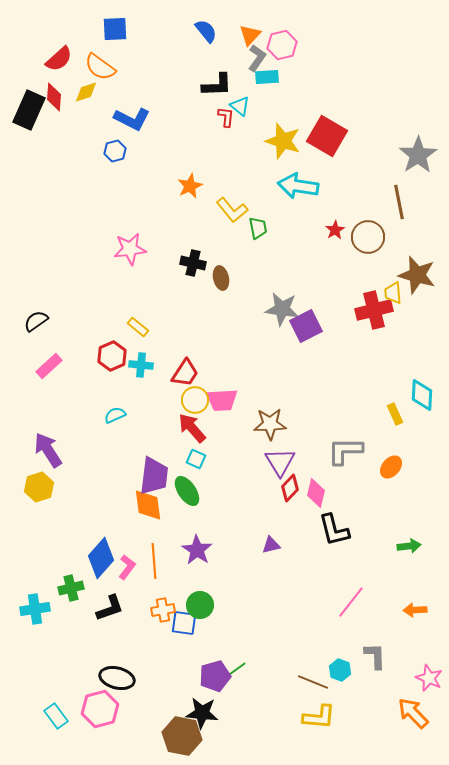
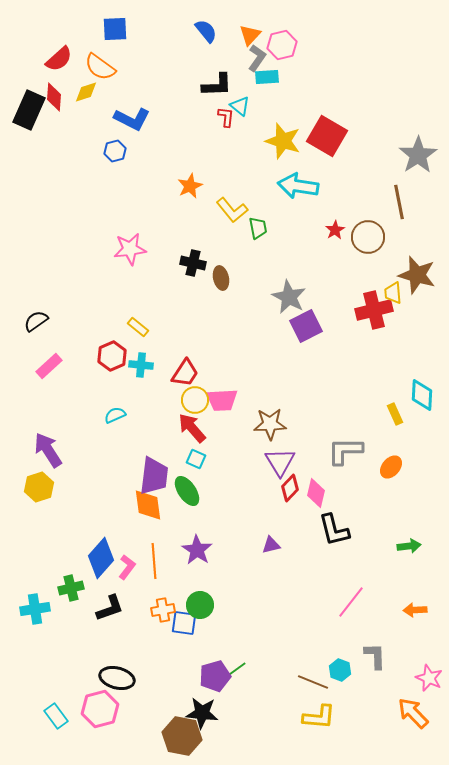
gray star at (282, 309): moved 7 px right, 12 px up; rotated 20 degrees clockwise
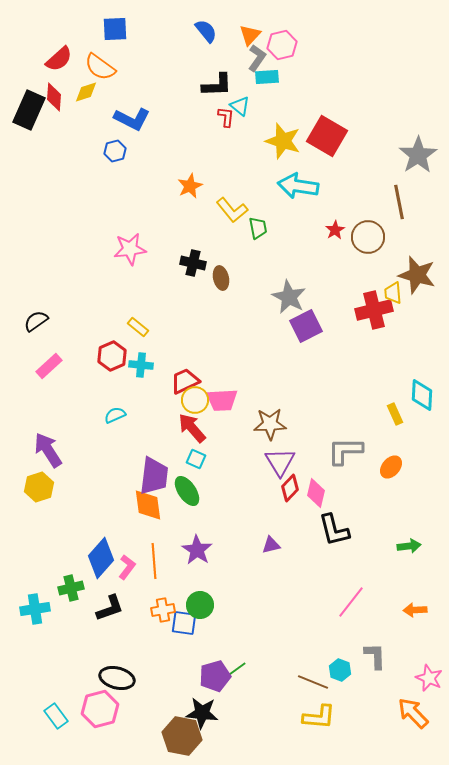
red trapezoid at (185, 373): moved 8 px down; rotated 148 degrees counterclockwise
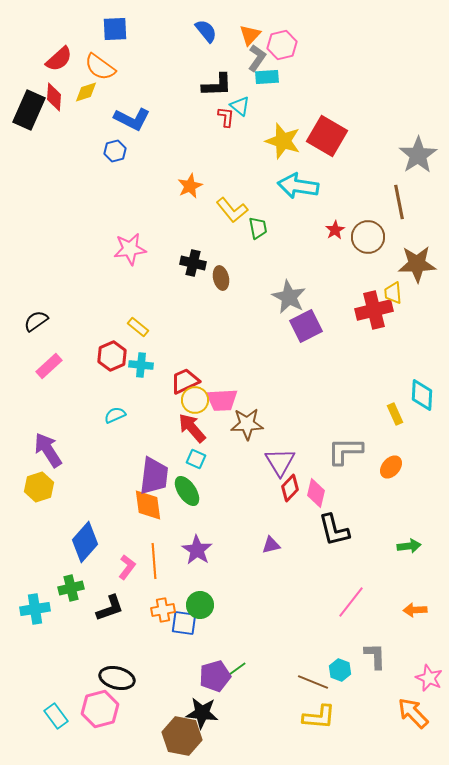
brown star at (417, 275): moved 11 px up; rotated 18 degrees counterclockwise
brown star at (270, 424): moved 23 px left
blue diamond at (101, 558): moved 16 px left, 16 px up
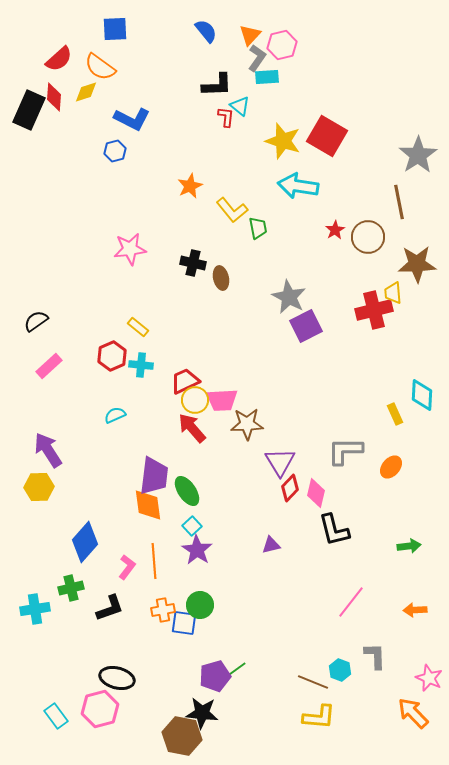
cyan square at (196, 459): moved 4 px left, 67 px down; rotated 24 degrees clockwise
yellow hexagon at (39, 487): rotated 16 degrees clockwise
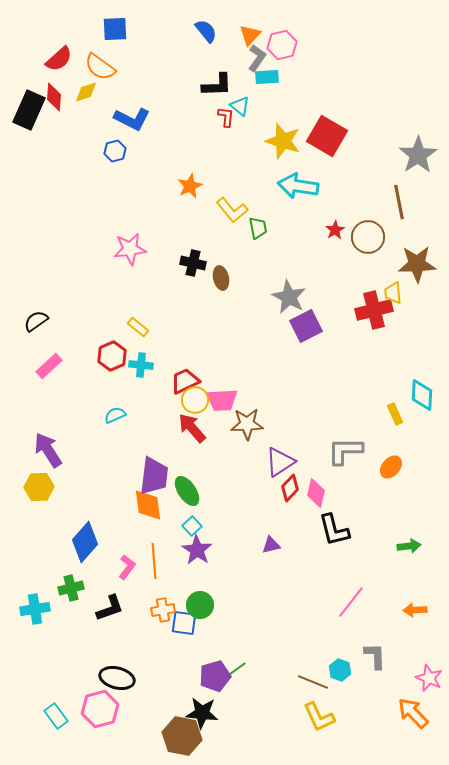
purple triangle at (280, 462): rotated 28 degrees clockwise
yellow L-shape at (319, 717): rotated 60 degrees clockwise
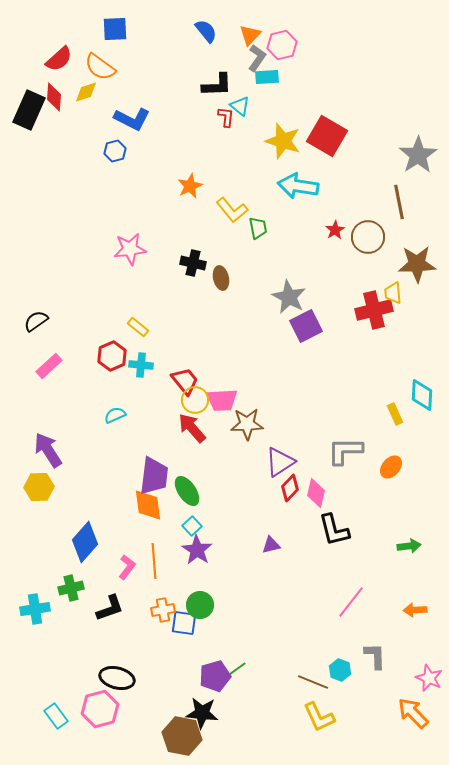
red trapezoid at (185, 381): rotated 76 degrees clockwise
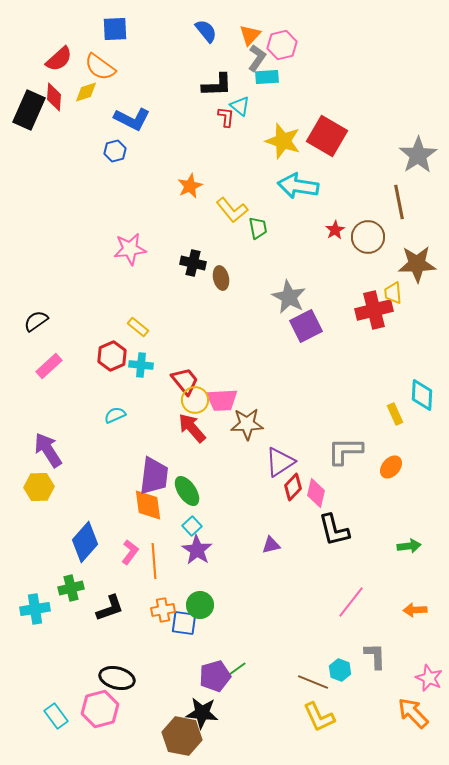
red diamond at (290, 488): moved 3 px right, 1 px up
pink L-shape at (127, 567): moved 3 px right, 15 px up
